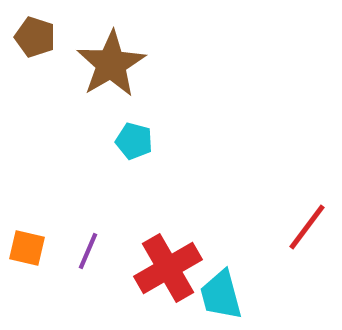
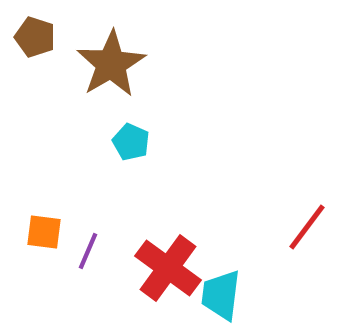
cyan pentagon: moved 3 px left, 1 px down; rotated 9 degrees clockwise
orange square: moved 17 px right, 16 px up; rotated 6 degrees counterclockwise
red cross: rotated 24 degrees counterclockwise
cyan trapezoid: rotated 22 degrees clockwise
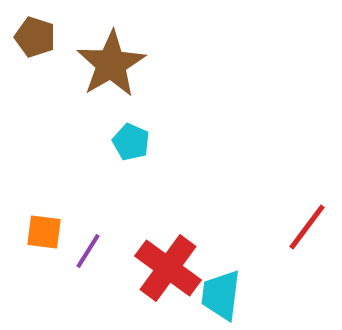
purple line: rotated 9 degrees clockwise
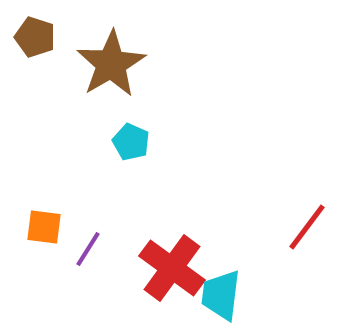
orange square: moved 5 px up
purple line: moved 2 px up
red cross: moved 4 px right
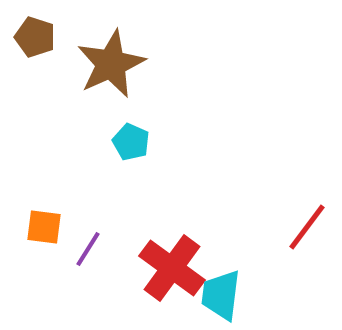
brown star: rotated 6 degrees clockwise
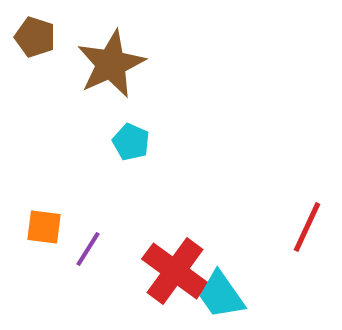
red line: rotated 12 degrees counterclockwise
red cross: moved 3 px right, 3 px down
cyan trapezoid: rotated 42 degrees counterclockwise
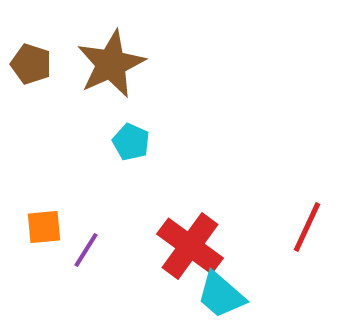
brown pentagon: moved 4 px left, 27 px down
orange square: rotated 12 degrees counterclockwise
purple line: moved 2 px left, 1 px down
red cross: moved 15 px right, 25 px up
cyan trapezoid: rotated 14 degrees counterclockwise
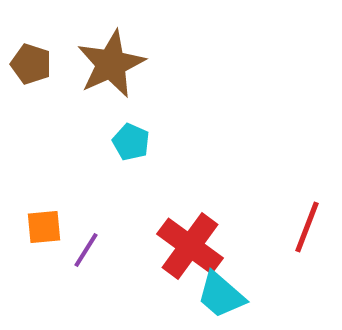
red line: rotated 4 degrees counterclockwise
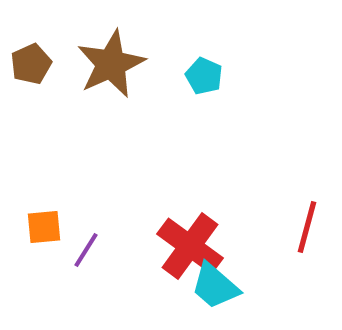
brown pentagon: rotated 30 degrees clockwise
cyan pentagon: moved 73 px right, 66 px up
red line: rotated 6 degrees counterclockwise
cyan trapezoid: moved 6 px left, 9 px up
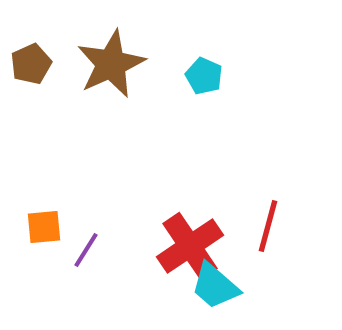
red line: moved 39 px left, 1 px up
red cross: rotated 20 degrees clockwise
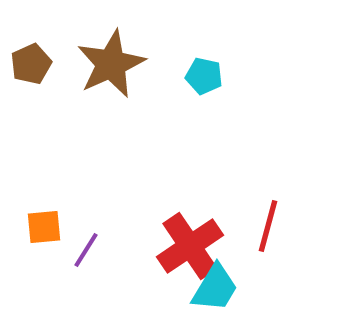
cyan pentagon: rotated 12 degrees counterclockwise
cyan trapezoid: moved 2 px down; rotated 100 degrees counterclockwise
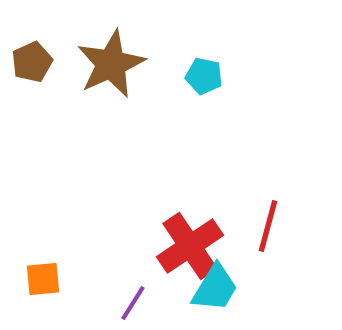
brown pentagon: moved 1 px right, 2 px up
orange square: moved 1 px left, 52 px down
purple line: moved 47 px right, 53 px down
